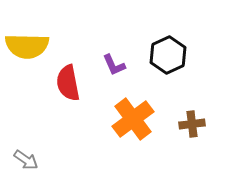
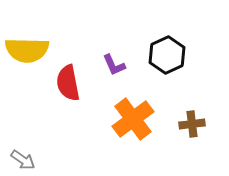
yellow semicircle: moved 4 px down
black hexagon: moved 1 px left
gray arrow: moved 3 px left
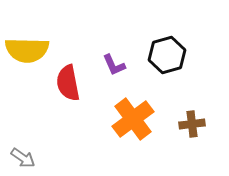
black hexagon: rotated 9 degrees clockwise
gray arrow: moved 2 px up
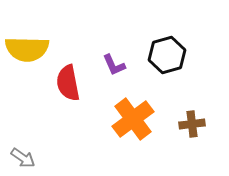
yellow semicircle: moved 1 px up
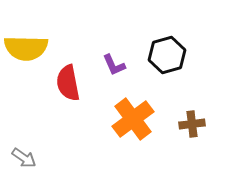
yellow semicircle: moved 1 px left, 1 px up
gray arrow: moved 1 px right
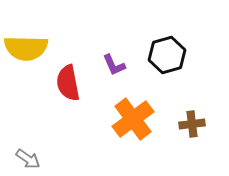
gray arrow: moved 4 px right, 1 px down
